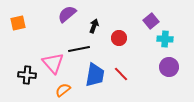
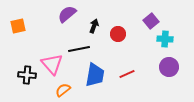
orange square: moved 3 px down
red circle: moved 1 px left, 4 px up
pink triangle: moved 1 px left, 1 px down
red line: moved 6 px right; rotated 70 degrees counterclockwise
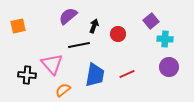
purple semicircle: moved 1 px right, 2 px down
black line: moved 4 px up
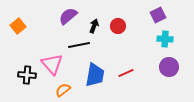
purple square: moved 7 px right, 6 px up; rotated 14 degrees clockwise
orange square: rotated 28 degrees counterclockwise
red circle: moved 8 px up
red line: moved 1 px left, 1 px up
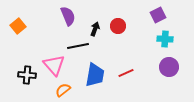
purple semicircle: rotated 108 degrees clockwise
black arrow: moved 1 px right, 3 px down
black line: moved 1 px left, 1 px down
pink triangle: moved 2 px right, 1 px down
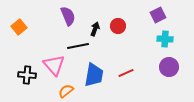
orange square: moved 1 px right, 1 px down
blue trapezoid: moved 1 px left
orange semicircle: moved 3 px right, 1 px down
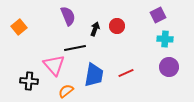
red circle: moved 1 px left
black line: moved 3 px left, 2 px down
black cross: moved 2 px right, 6 px down
